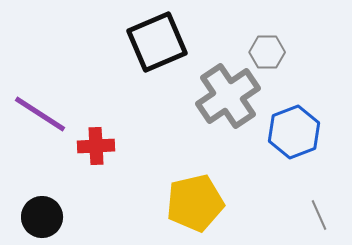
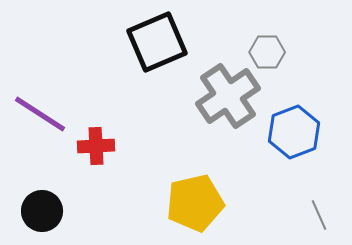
black circle: moved 6 px up
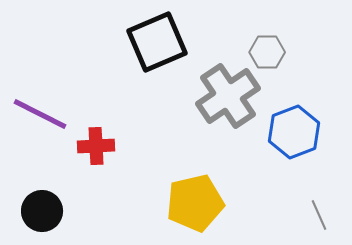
purple line: rotated 6 degrees counterclockwise
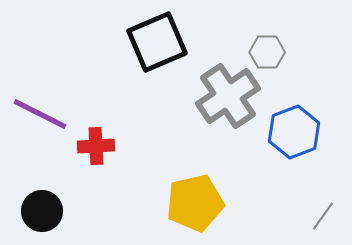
gray line: moved 4 px right, 1 px down; rotated 60 degrees clockwise
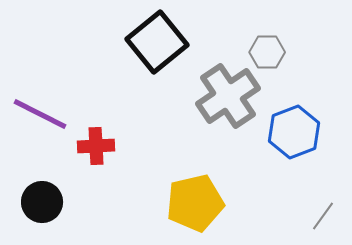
black square: rotated 16 degrees counterclockwise
black circle: moved 9 px up
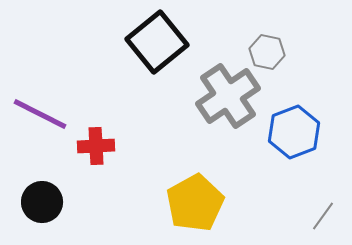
gray hexagon: rotated 12 degrees clockwise
yellow pentagon: rotated 16 degrees counterclockwise
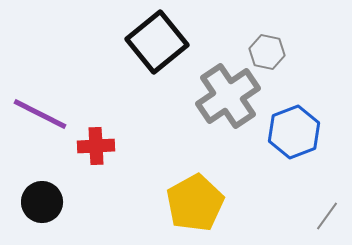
gray line: moved 4 px right
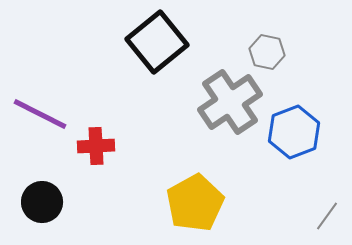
gray cross: moved 2 px right, 6 px down
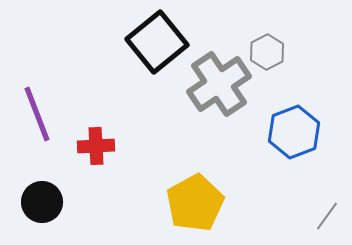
gray hexagon: rotated 20 degrees clockwise
gray cross: moved 11 px left, 18 px up
purple line: moved 3 px left; rotated 42 degrees clockwise
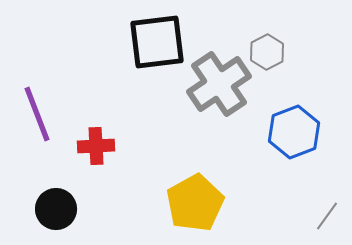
black square: rotated 32 degrees clockwise
black circle: moved 14 px right, 7 px down
